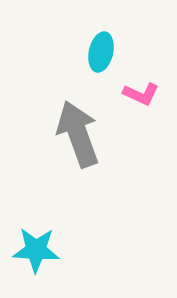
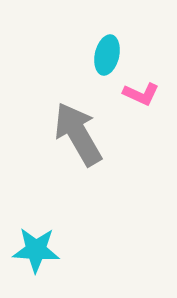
cyan ellipse: moved 6 px right, 3 px down
gray arrow: rotated 10 degrees counterclockwise
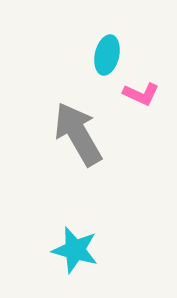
cyan star: moved 39 px right; rotated 12 degrees clockwise
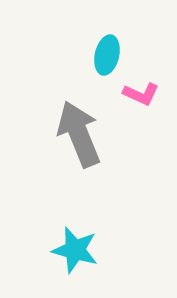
gray arrow: moved 1 px right; rotated 8 degrees clockwise
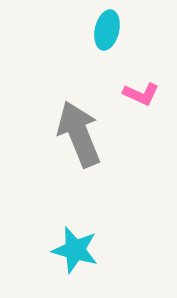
cyan ellipse: moved 25 px up
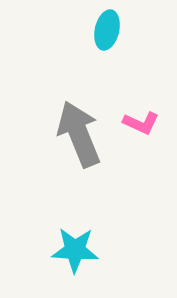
pink L-shape: moved 29 px down
cyan star: rotated 12 degrees counterclockwise
